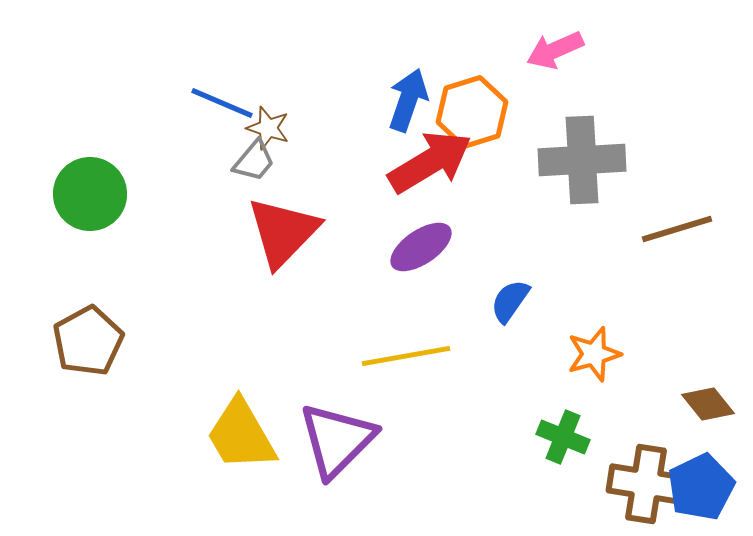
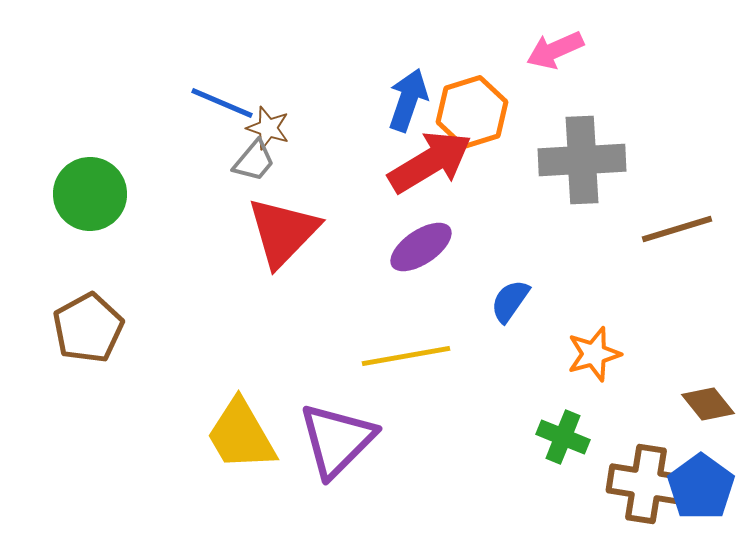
brown pentagon: moved 13 px up
blue pentagon: rotated 10 degrees counterclockwise
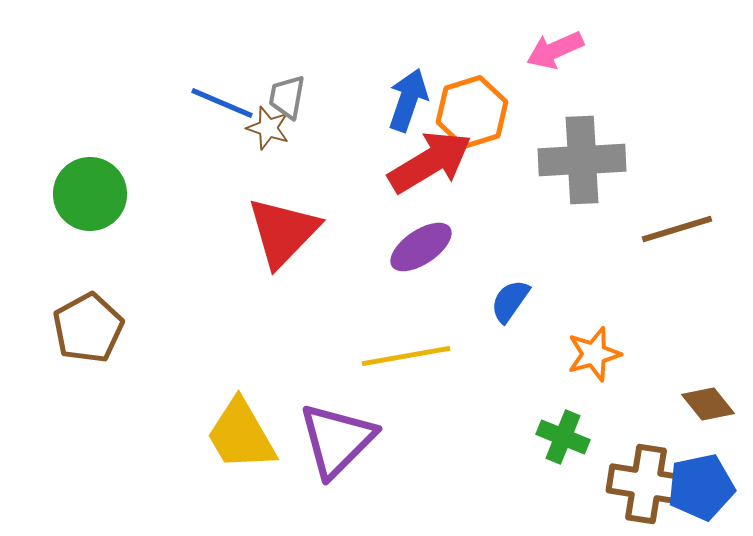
gray trapezoid: moved 33 px right, 64 px up; rotated 150 degrees clockwise
blue pentagon: rotated 24 degrees clockwise
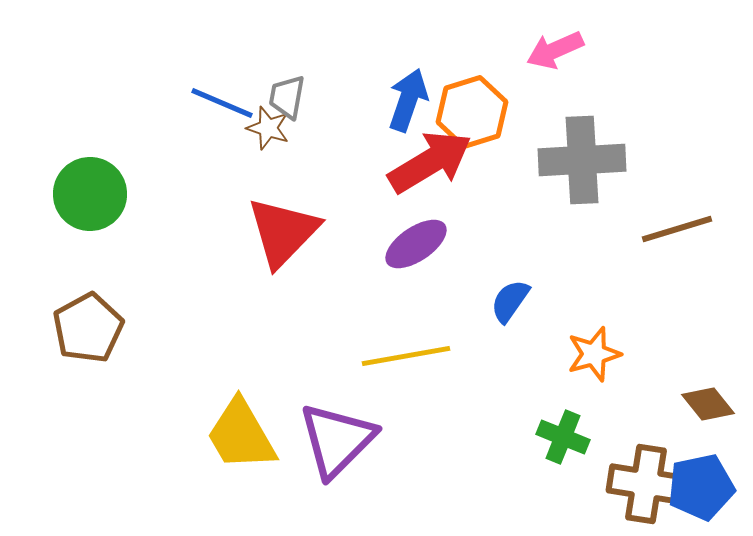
purple ellipse: moved 5 px left, 3 px up
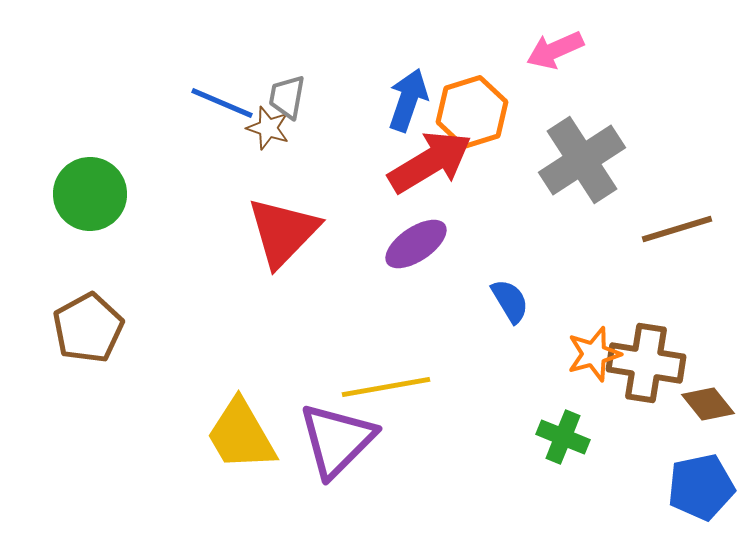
gray cross: rotated 30 degrees counterclockwise
blue semicircle: rotated 114 degrees clockwise
yellow line: moved 20 px left, 31 px down
brown cross: moved 121 px up
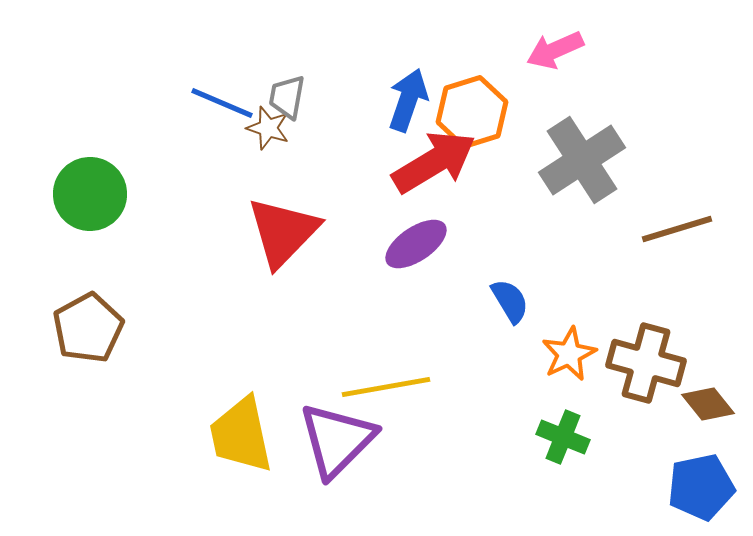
red arrow: moved 4 px right
orange star: moved 25 px left; rotated 10 degrees counterclockwise
brown cross: rotated 6 degrees clockwise
yellow trapezoid: rotated 18 degrees clockwise
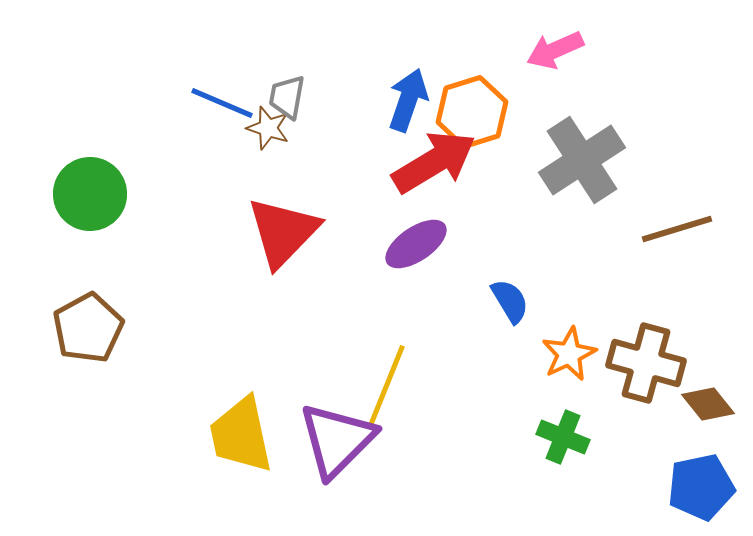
yellow line: rotated 58 degrees counterclockwise
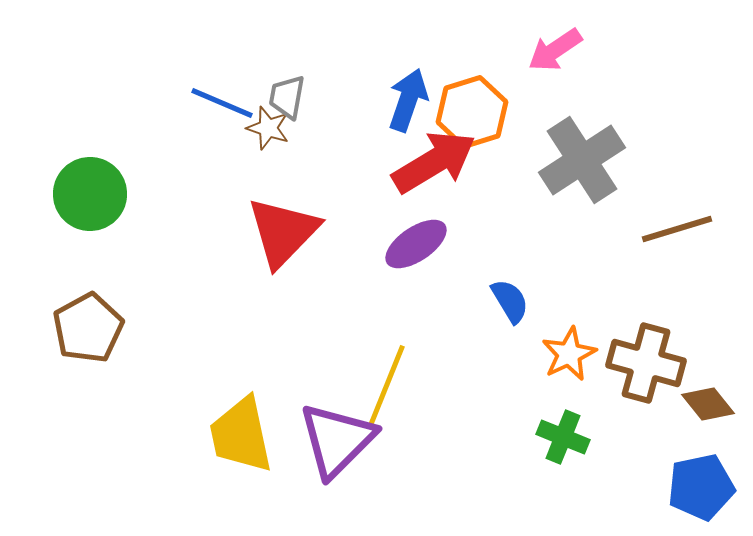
pink arrow: rotated 10 degrees counterclockwise
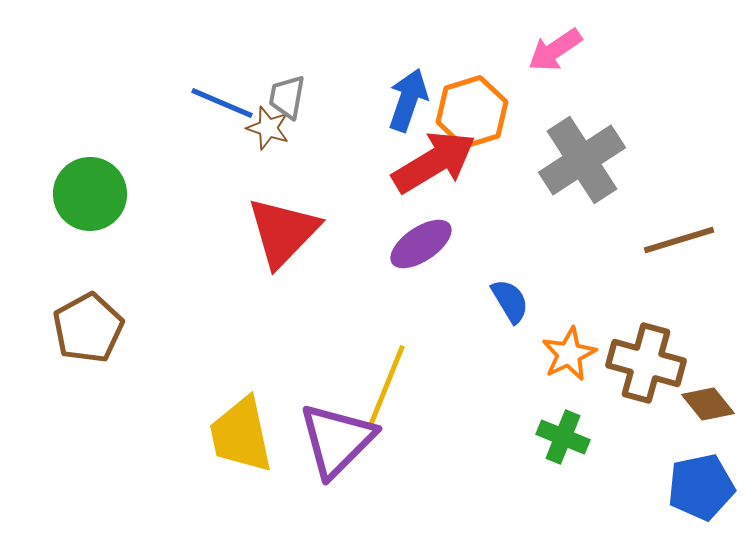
brown line: moved 2 px right, 11 px down
purple ellipse: moved 5 px right
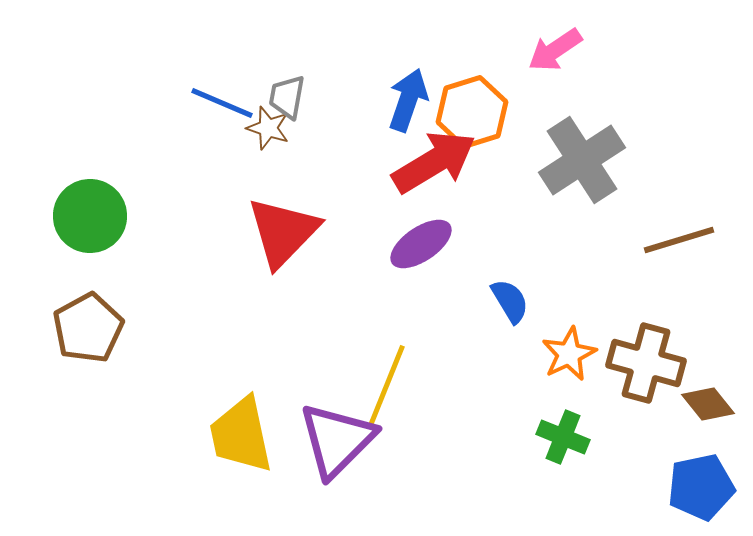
green circle: moved 22 px down
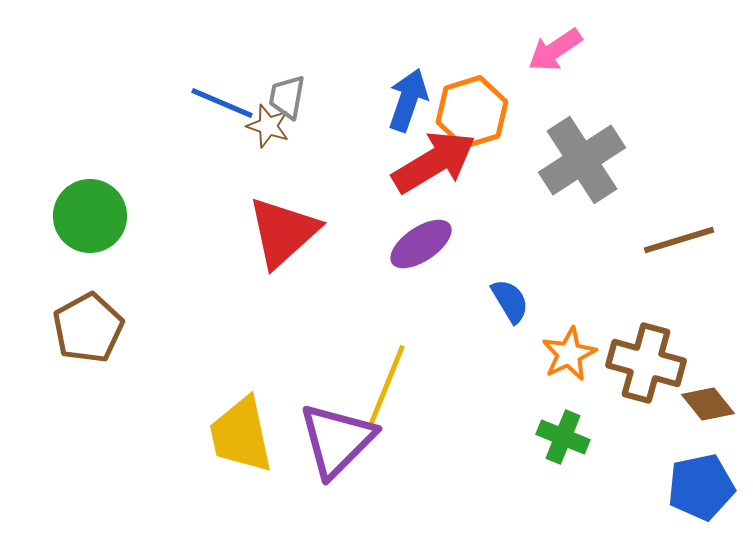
brown star: moved 2 px up
red triangle: rotated 4 degrees clockwise
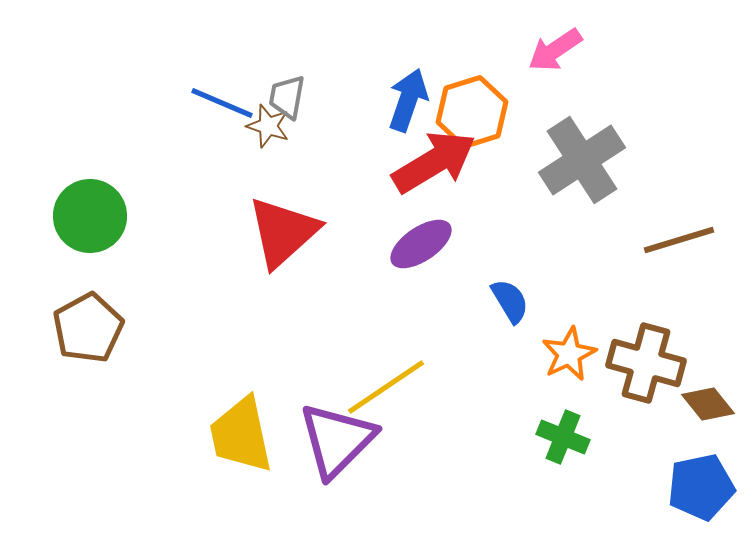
yellow line: rotated 34 degrees clockwise
